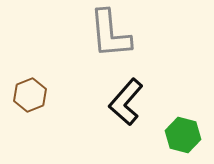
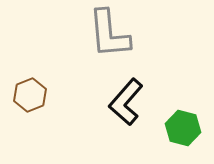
gray L-shape: moved 1 px left
green hexagon: moved 7 px up
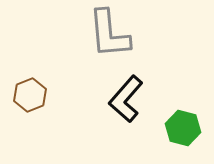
black L-shape: moved 3 px up
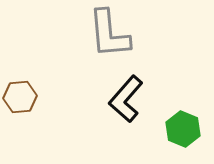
brown hexagon: moved 10 px left, 2 px down; rotated 16 degrees clockwise
green hexagon: moved 1 px down; rotated 8 degrees clockwise
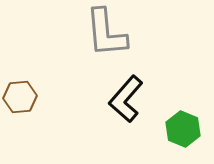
gray L-shape: moved 3 px left, 1 px up
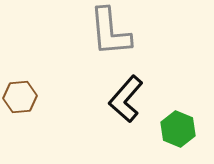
gray L-shape: moved 4 px right, 1 px up
green hexagon: moved 5 px left
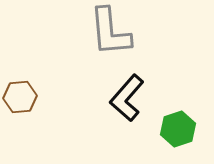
black L-shape: moved 1 px right, 1 px up
green hexagon: rotated 20 degrees clockwise
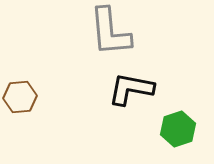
black L-shape: moved 4 px right, 9 px up; rotated 60 degrees clockwise
